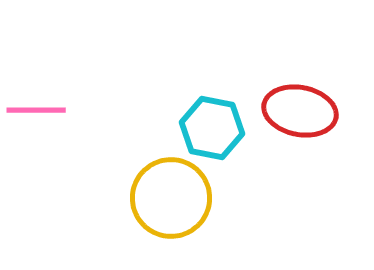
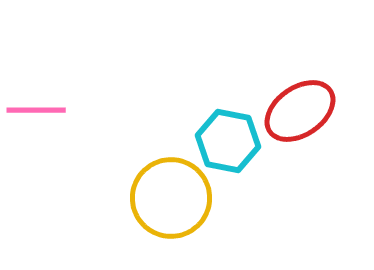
red ellipse: rotated 46 degrees counterclockwise
cyan hexagon: moved 16 px right, 13 px down
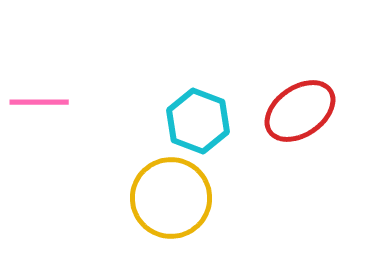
pink line: moved 3 px right, 8 px up
cyan hexagon: moved 30 px left, 20 px up; rotated 10 degrees clockwise
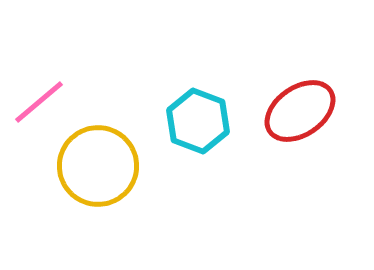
pink line: rotated 40 degrees counterclockwise
yellow circle: moved 73 px left, 32 px up
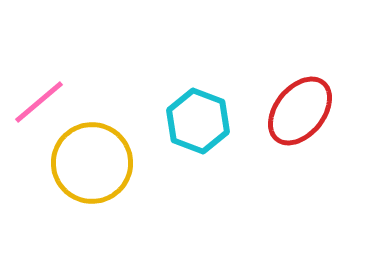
red ellipse: rotated 16 degrees counterclockwise
yellow circle: moved 6 px left, 3 px up
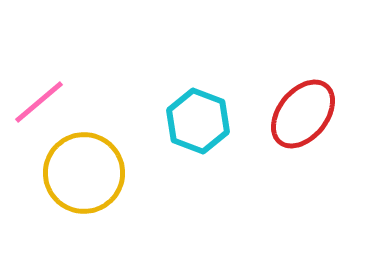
red ellipse: moved 3 px right, 3 px down
yellow circle: moved 8 px left, 10 px down
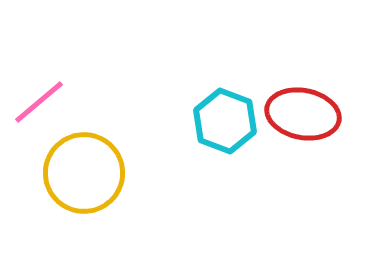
red ellipse: rotated 62 degrees clockwise
cyan hexagon: moved 27 px right
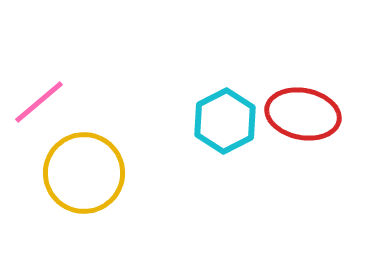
cyan hexagon: rotated 12 degrees clockwise
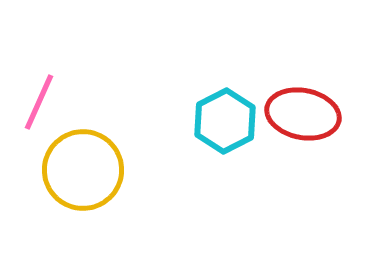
pink line: rotated 26 degrees counterclockwise
yellow circle: moved 1 px left, 3 px up
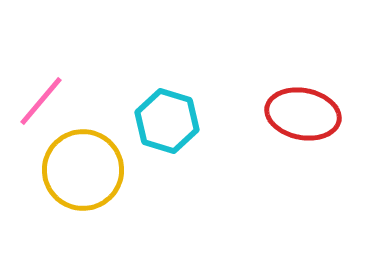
pink line: moved 2 px right, 1 px up; rotated 16 degrees clockwise
cyan hexagon: moved 58 px left; rotated 16 degrees counterclockwise
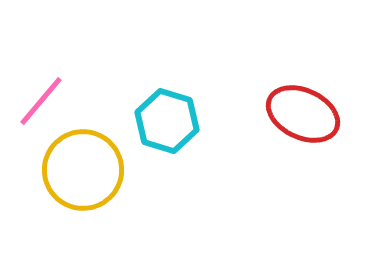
red ellipse: rotated 14 degrees clockwise
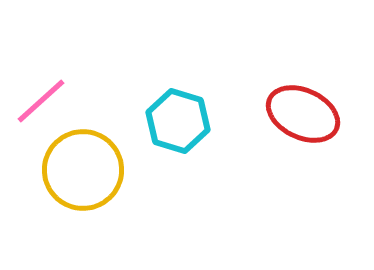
pink line: rotated 8 degrees clockwise
cyan hexagon: moved 11 px right
